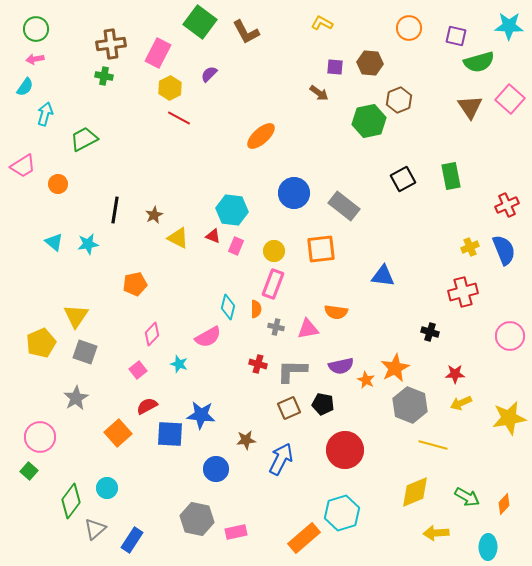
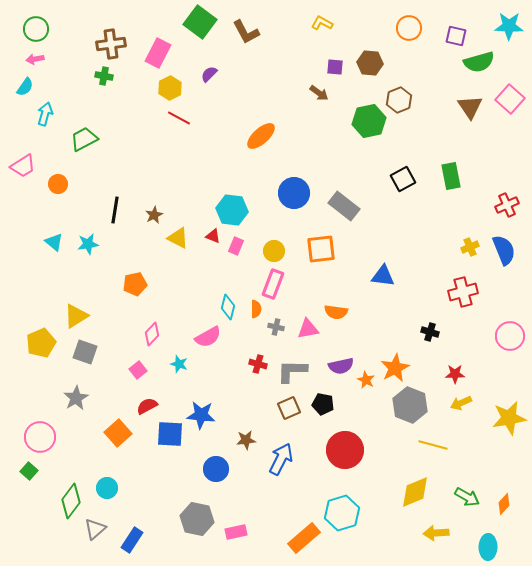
yellow triangle at (76, 316): rotated 24 degrees clockwise
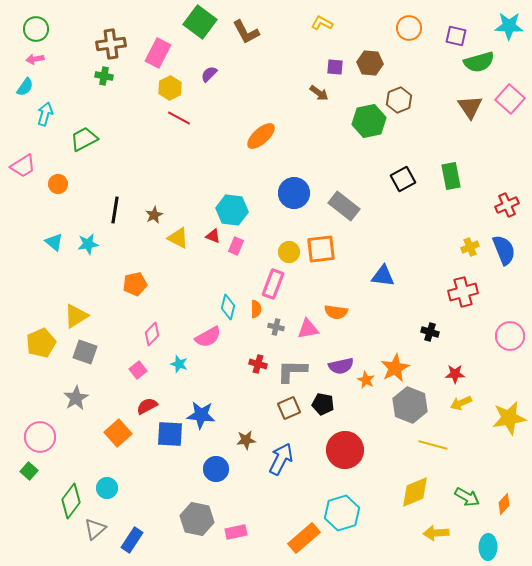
yellow circle at (274, 251): moved 15 px right, 1 px down
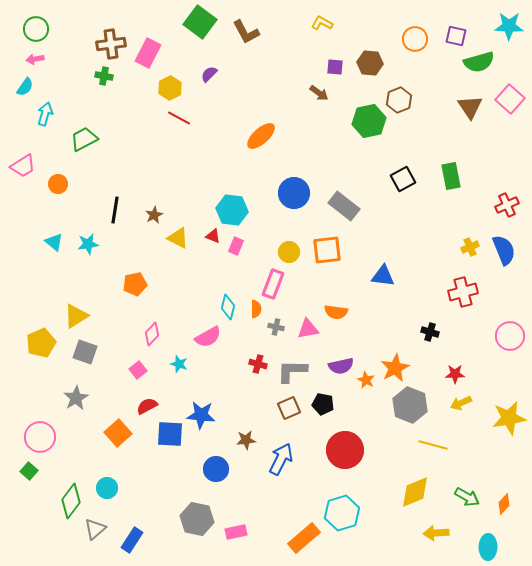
orange circle at (409, 28): moved 6 px right, 11 px down
pink rectangle at (158, 53): moved 10 px left
orange square at (321, 249): moved 6 px right, 1 px down
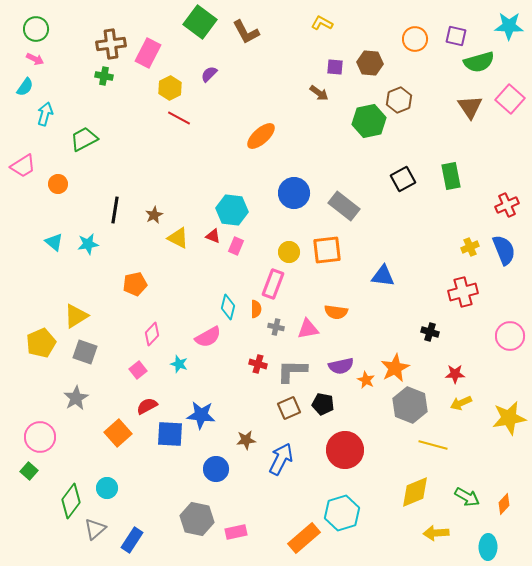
pink arrow at (35, 59): rotated 144 degrees counterclockwise
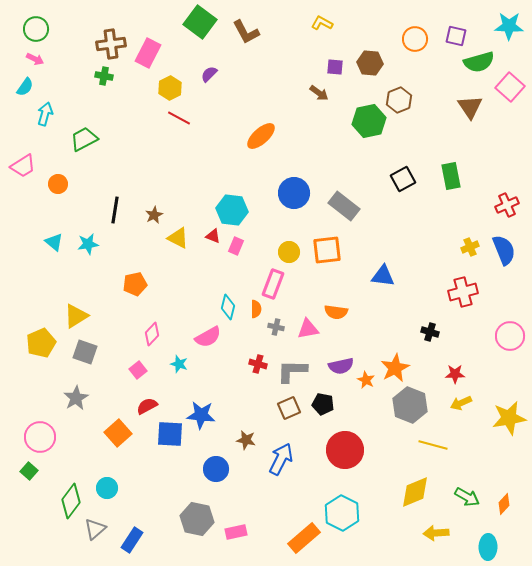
pink square at (510, 99): moved 12 px up
brown star at (246, 440): rotated 18 degrees clockwise
cyan hexagon at (342, 513): rotated 16 degrees counterclockwise
